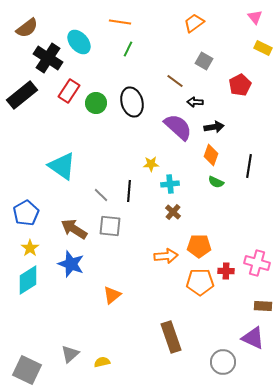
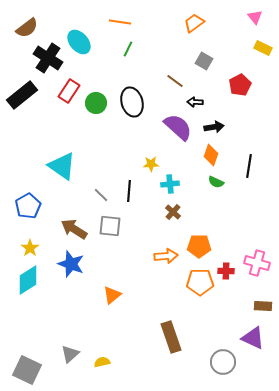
blue pentagon at (26, 213): moved 2 px right, 7 px up
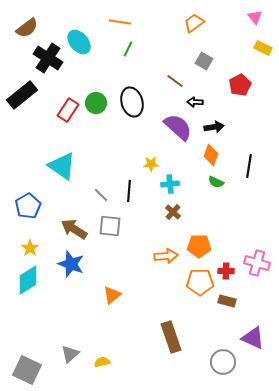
red rectangle at (69, 91): moved 1 px left, 19 px down
brown rectangle at (263, 306): moved 36 px left, 5 px up; rotated 12 degrees clockwise
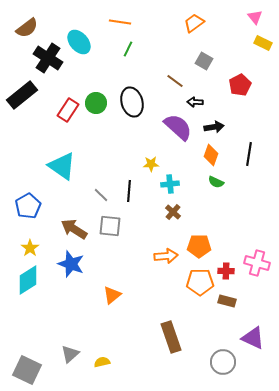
yellow rectangle at (263, 48): moved 5 px up
black line at (249, 166): moved 12 px up
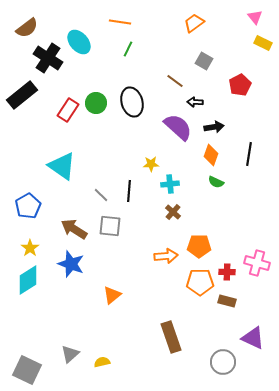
red cross at (226, 271): moved 1 px right, 1 px down
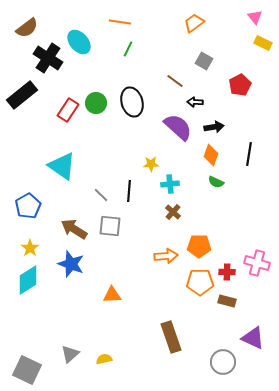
orange triangle at (112, 295): rotated 36 degrees clockwise
yellow semicircle at (102, 362): moved 2 px right, 3 px up
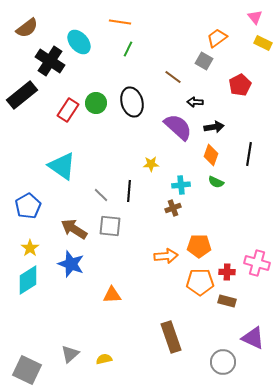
orange trapezoid at (194, 23): moved 23 px right, 15 px down
black cross at (48, 58): moved 2 px right, 3 px down
brown line at (175, 81): moved 2 px left, 4 px up
cyan cross at (170, 184): moved 11 px right, 1 px down
brown cross at (173, 212): moved 4 px up; rotated 28 degrees clockwise
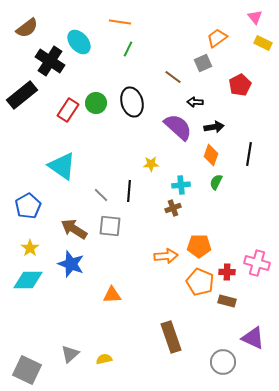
gray square at (204, 61): moved 1 px left, 2 px down; rotated 36 degrees clockwise
green semicircle at (216, 182): rotated 91 degrees clockwise
cyan diamond at (28, 280): rotated 32 degrees clockwise
orange pentagon at (200, 282): rotated 24 degrees clockwise
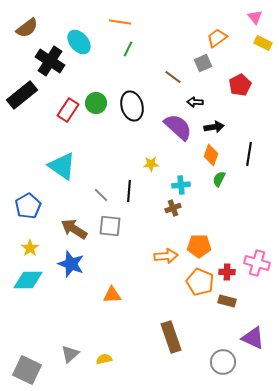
black ellipse at (132, 102): moved 4 px down
green semicircle at (216, 182): moved 3 px right, 3 px up
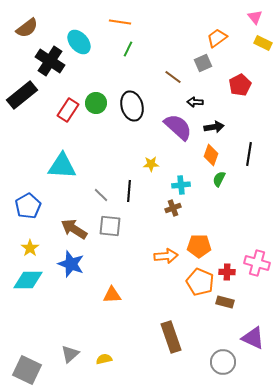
cyan triangle at (62, 166): rotated 32 degrees counterclockwise
brown rectangle at (227, 301): moved 2 px left, 1 px down
